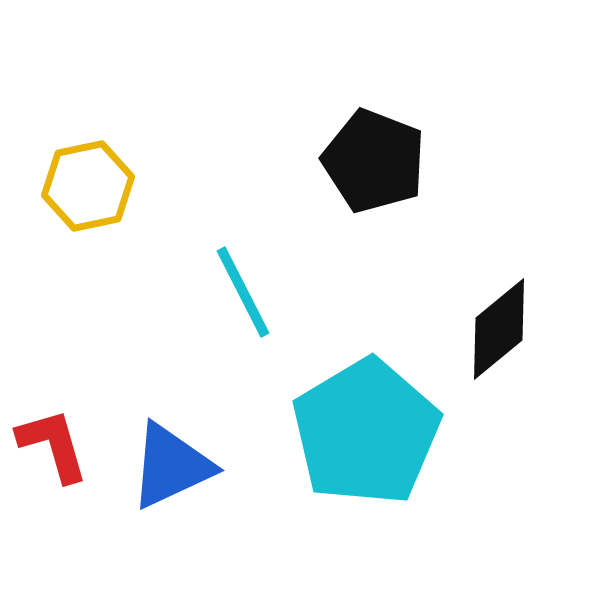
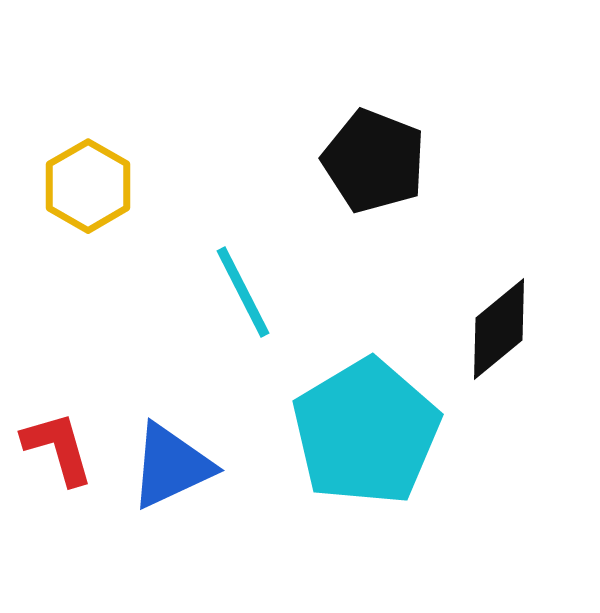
yellow hexagon: rotated 18 degrees counterclockwise
red L-shape: moved 5 px right, 3 px down
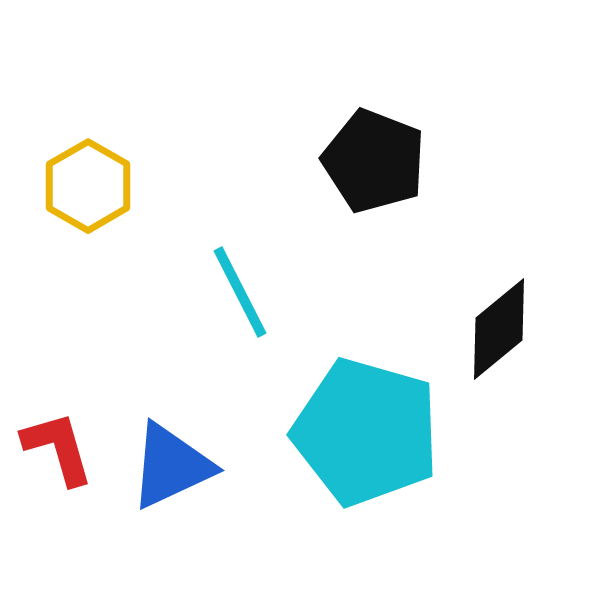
cyan line: moved 3 px left
cyan pentagon: rotated 25 degrees counterclockwise
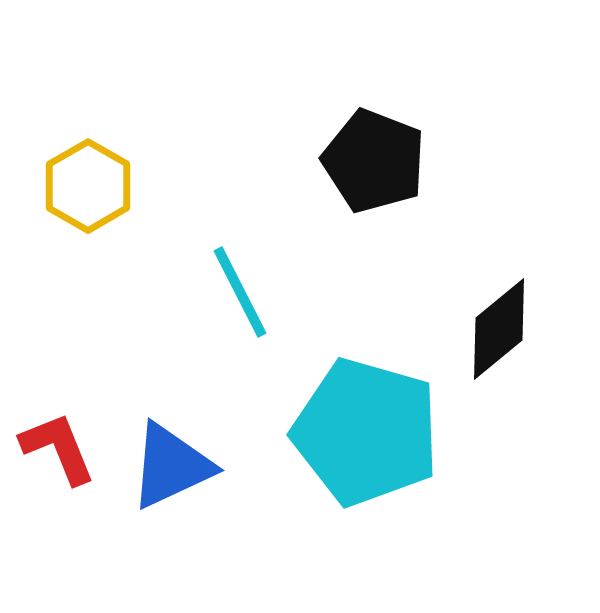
red L-shape: rotated 6 degrees counterclockwise
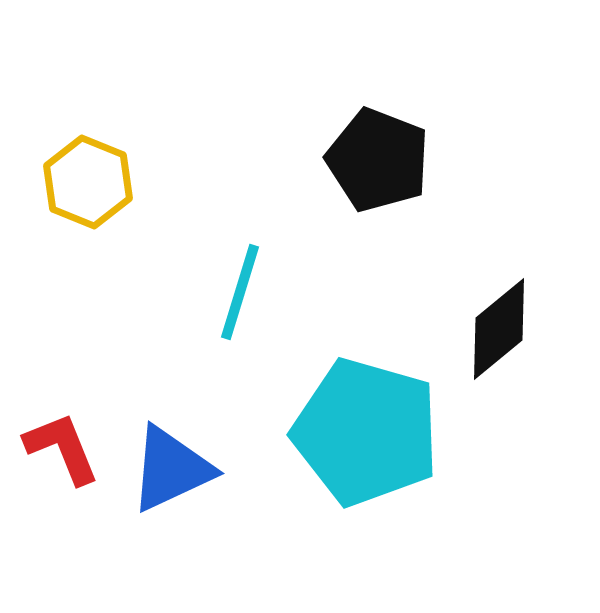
black pentagon: moved 4 px right, 1 px up
yellow hexagon: moved 4 px up; rotated 8 degrees counterclockwise
cyan line: rotated 44 degrees clockwise
red L-shape: moved 4 px right
blue triangle: moved 3 px down
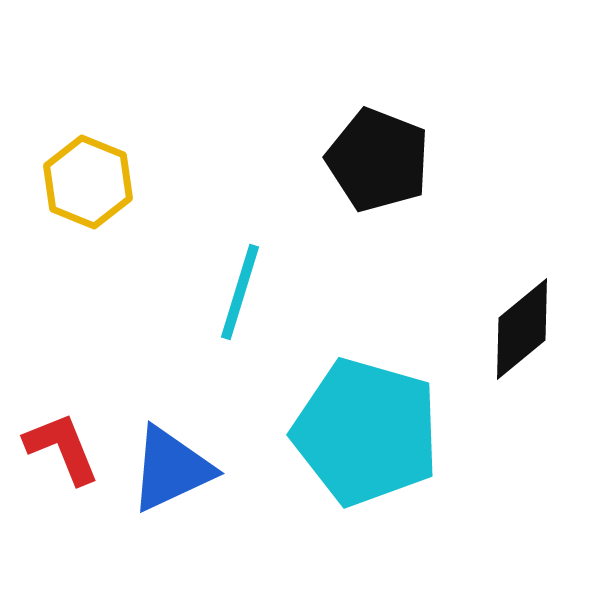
black diamond: moved 23 px right
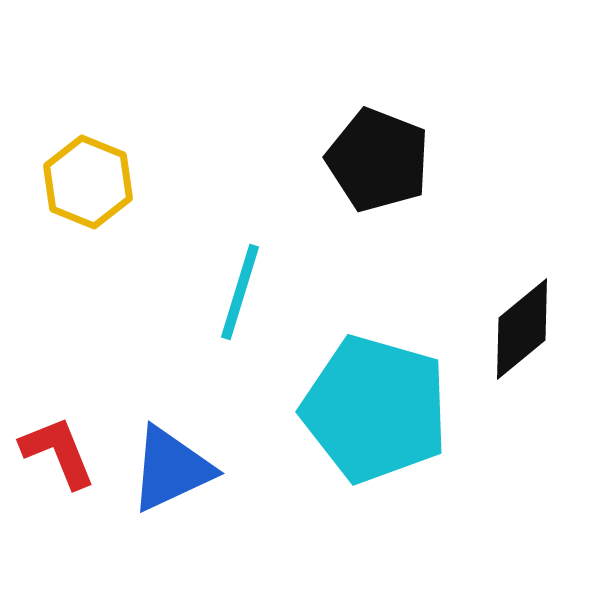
cyan pentagon: moved 9 px right, 23 px up
red L-shape: moved 4 px left, 4 px down
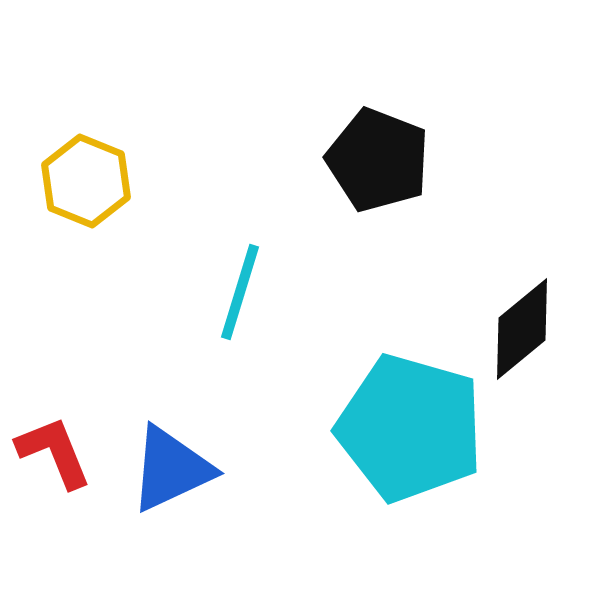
yellow hexagon: moved 2 px left, 1 px up
cyan pentagon: moved 35 px right, 19 px down
red L-shape: moved 4 px left
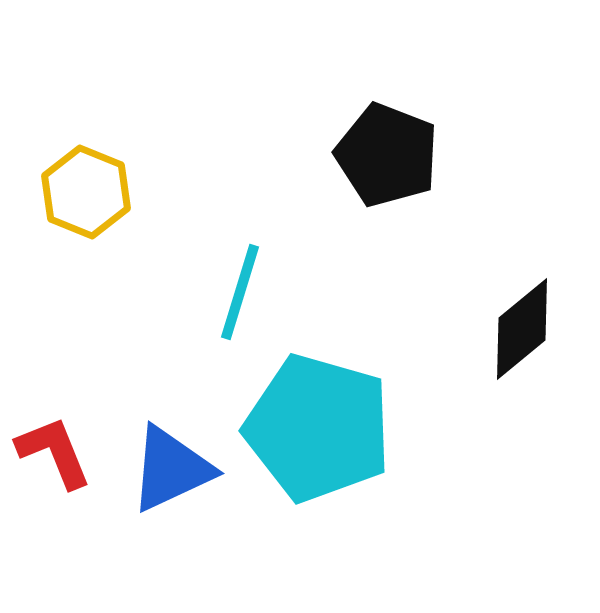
black pentagon: moved 9 px right, 5 px up
yellow hexagon: moved 11 px down
cyan pentagon: moved 92 px left
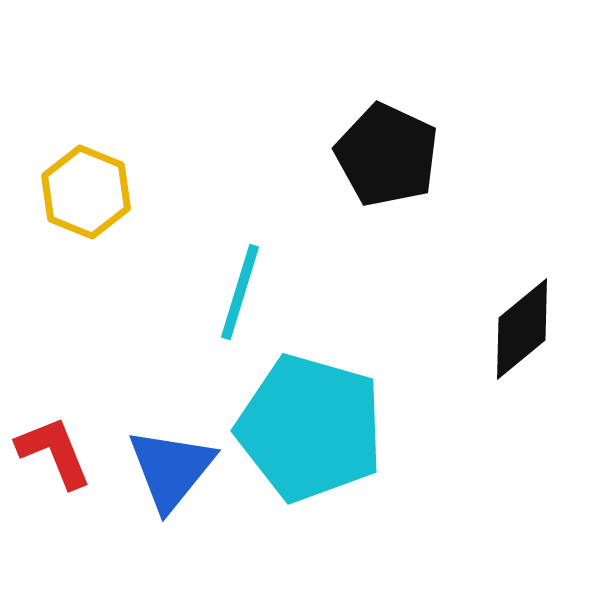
black pentagon: rotated 4 degrees clockwise
cyan pentagon: moved 8 px left
blue triangle: rotated 26 degrees counterclockwise
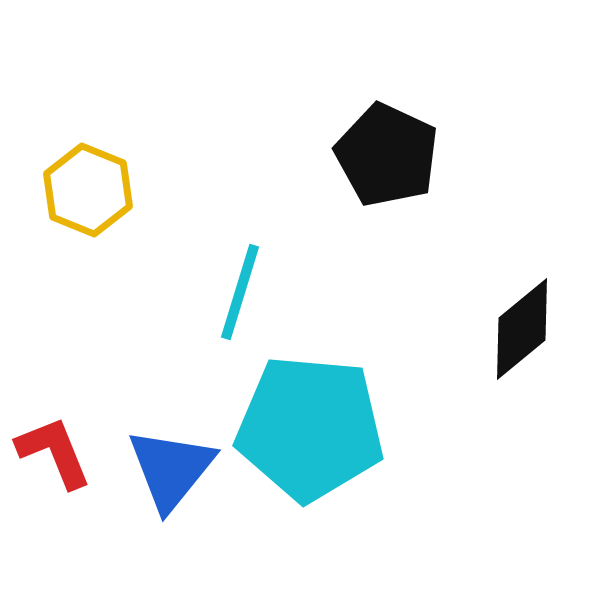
yellow hexagon: moved 2 px right, 2 px up
cyan pentagon: rotated 11 degrees counterclockwise
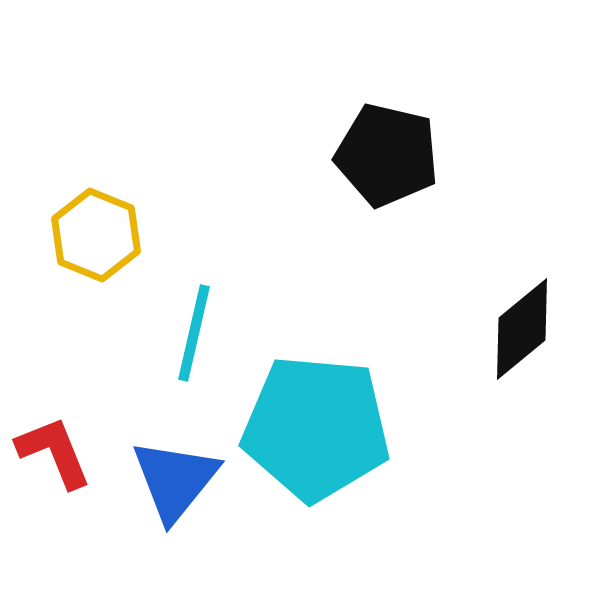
black pentagon: rotated 12 degrees counterclockwise
yellow hexagon: moved 8 px right, 45 px down
cyan line: moved 46 px left, 41 px down; rotated 4 degrees counterclockwise
cyan pentagon: moved 6 px right
blue triangle: moved 4 px right, 11 px down
